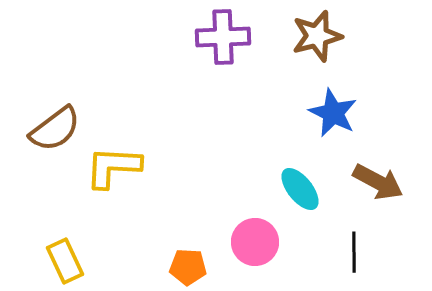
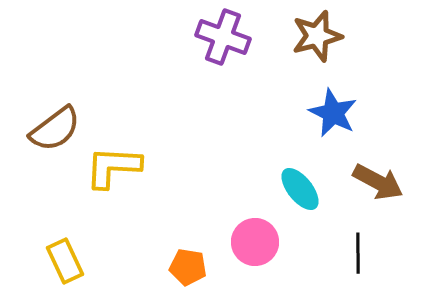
purple cross: rotated 22 degrees clockwise
black line: moved 4 px right, 1 px down
orange pentagon: rotated 6 degrees clockwise
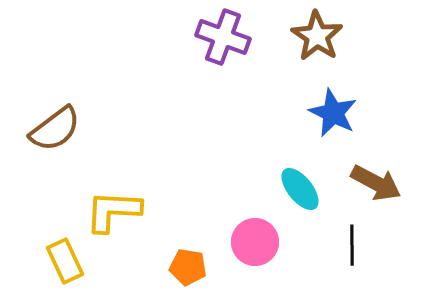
brown star: rotated 24 degrees counterclockwise
yellow L-shape: moved 44 px down
brown arrow: moved 2 px left, 1 px down
black line: moved 6 px left, 8 px up
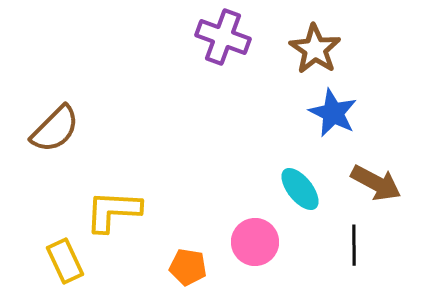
brown star: moved 2 px left, 13 px down
brown semicircle: rotated 8 degrees counterclockwise
black line: moved 2 px right
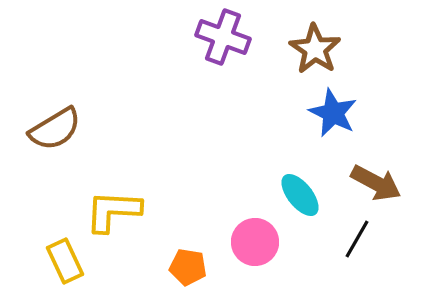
brown semicircle: rotated 14 degrees clockwise
cyan ellipse: moved 6 px down
black line: moved 3 px right, 6 px up; rotated 30 degrees clockwise
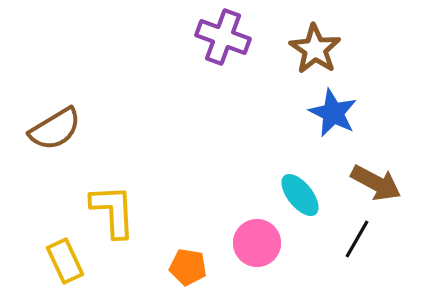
yellow L-shape: rotated 84 degrees clockwise
pink circle: moved 2 px right, 1 px down
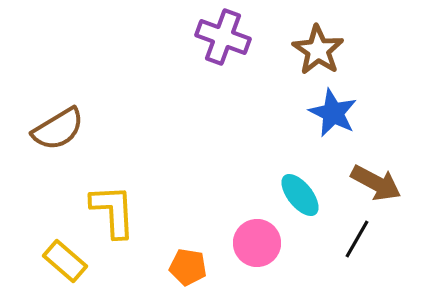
brown star: moved 3 px right, 1 px down
brown semicircle: moved 3 px right
yellow rectangle: rotated 24 degrees counterclockwise
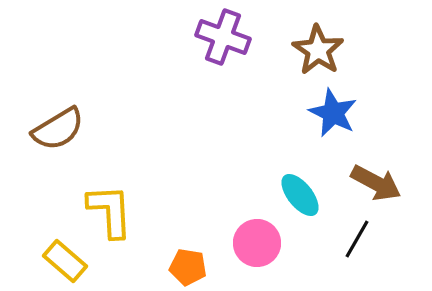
yellow L-shape: moved 3 px left
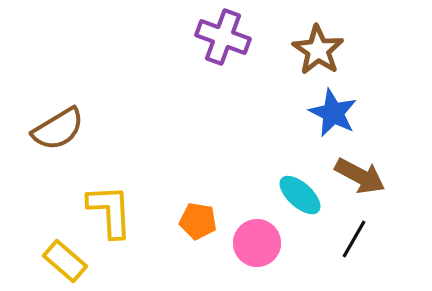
brown arrow: moved 16 px left, 7 px up
cyan ellipse: rotated 9 degrees counterclockwise
black line: moved 3 px left
orange pentagon: moved 10 px right, 46 px up
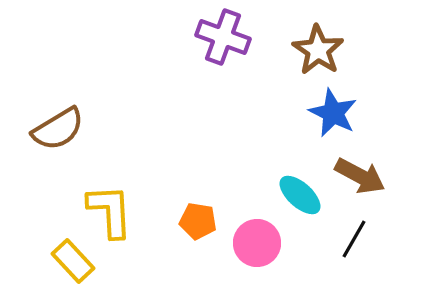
yellow rectangle: moved 8 px right; rotated 6 degrees clockwise
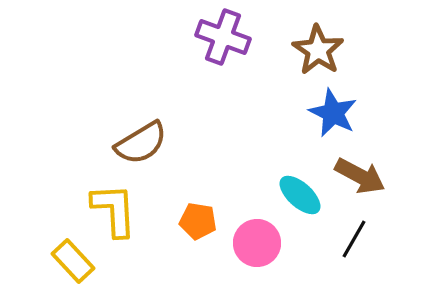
brown semicircle: moved 83 px right, 14 px down
yellow L-shape: moved 4 px right, 1 px up
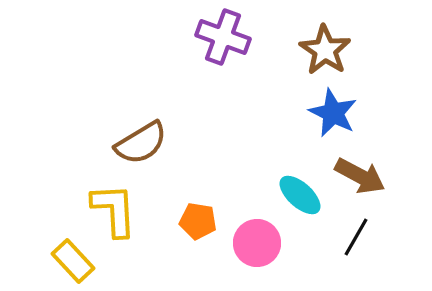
brown star: moved 7 px right
black line: moved 2 px right, 2 px up
